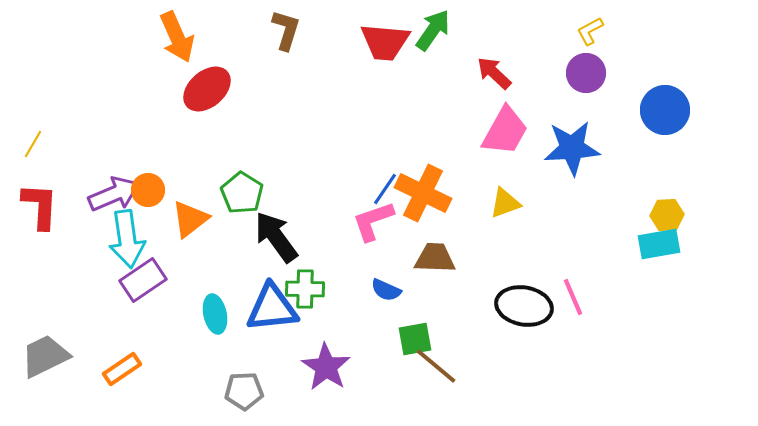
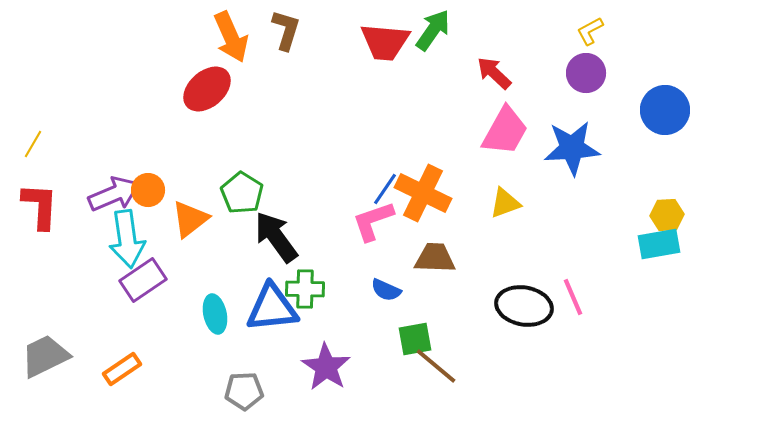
orange arrow: moved 54 px right
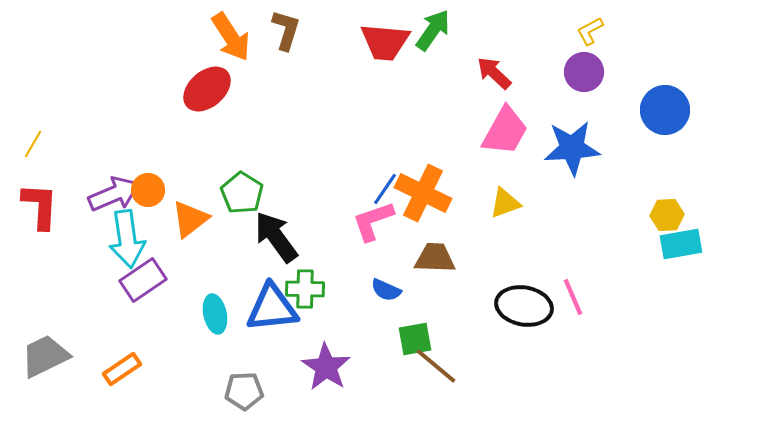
orange arrow: rotated 9 degrees counterclockwise
purple circle: moved 2 px left, 1 px up
cyan rectangle: moved 22 px right
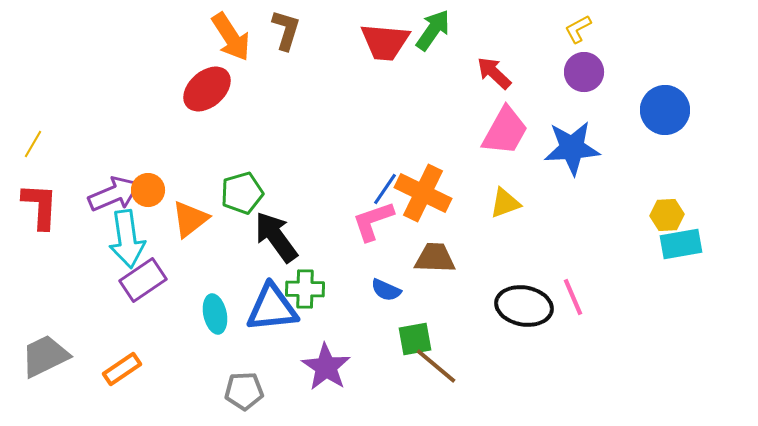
yellow L-shape: moved 12 px left, 2 px up
green pentagon: rotated 24 degrees clockwise
